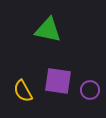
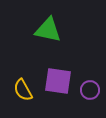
yellow semicircle: moved 1 px up
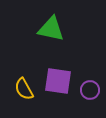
green triangle: moved 3 px right, 1 px up
yellow semicircle: moved 1 px right, 1 px up
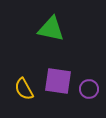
purple circle: moved 1 px left, 1 px up
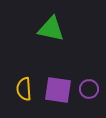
purple square: moved 9 px down
yellow semicircle: rotated 25 degrees clockwise
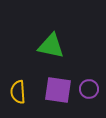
green triangle: moved 17 px down
yellow semicircle: moved 6 px left, 3 px down
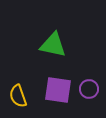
green triangle: moved 2 px right, 1 px up
yellow semicircle: moved 4 px down; rotated 15 degrees counterclockwise
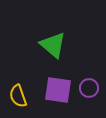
green triangle: rotated 28 degrees clockwise
purple circle: moved 1 px up
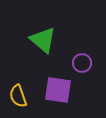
green triangle: moved 10 px left, 5 px up
purple circle: moved 7 px left, 25 px up
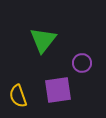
green triangle: rotated 28 degrees clockwise
purple square: rotated 16 degrees counterclockwise
